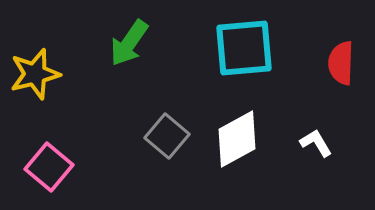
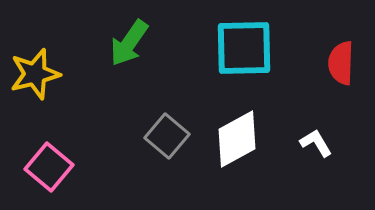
cyan square: rotated 4 degrees clockwise
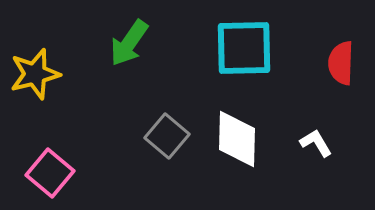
white diamond: rotated 60 degrees counterclockwise
pink square: moved 1 px right, 6 px down
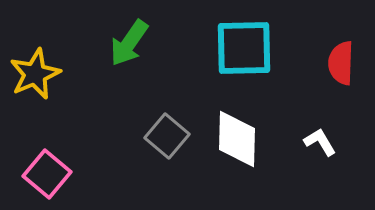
yellow star: rotated 9 degrees counterclockwise
white L-shape: moved 4 px right, 1 px up
pink square: moved 3 px left, 1 px down
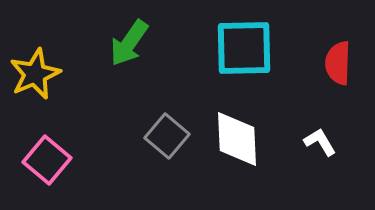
red semicircle: moved 3 px left
white diamond: rotated 4 degrees counterclockwise
pink square: moved 14 px up
